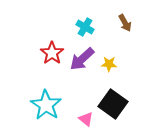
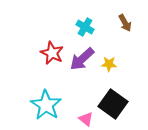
red star: rotated 10 degrees counterclockwise
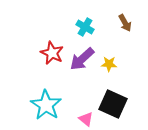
black square: rotated 12 degrees counterclockwise
